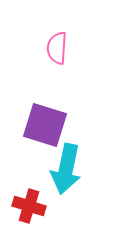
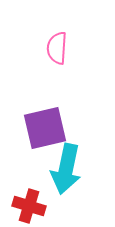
purple square: moved 3 px down; rotated 30 degrees counterclockwise
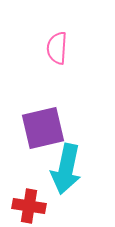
purple square: moved 2 px left
red cross: rotated 8 degrees counterclockwise
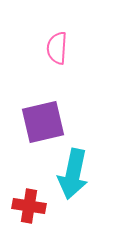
purple square: moved 6 px up
cyan arrow: moved 7 px right, 5 px down
